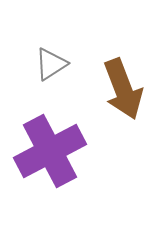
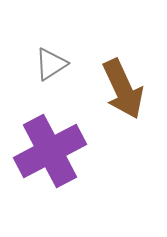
brown arrow: rotated 4 degrees counterclockwise
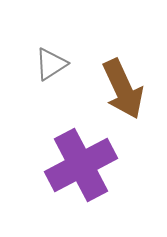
purple cross: moved 31 px right, 14 px down
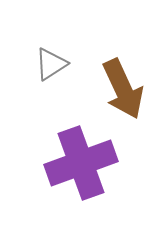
purple cross: moved 2 px up; rotated 8 degrees clockwise
